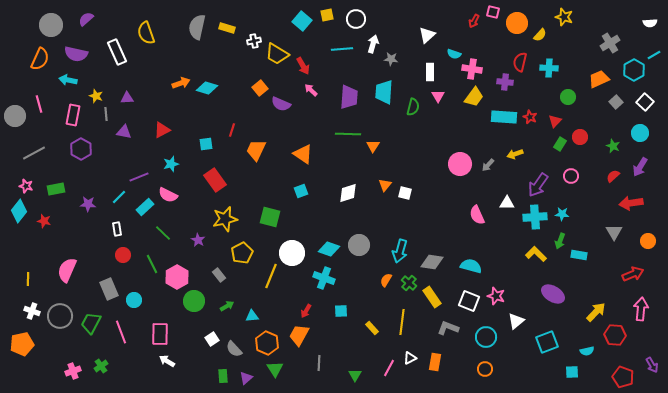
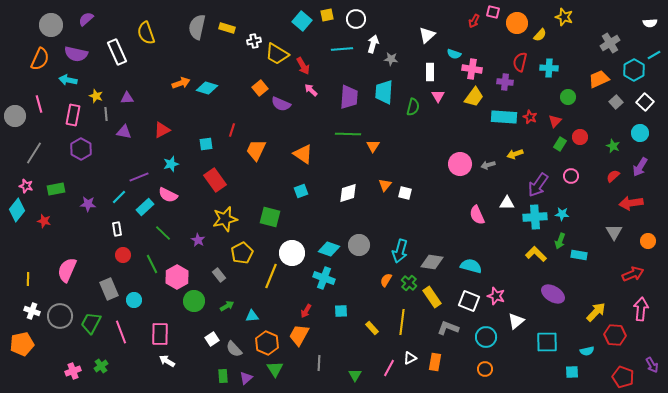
gray line at (34, 153): rotated 30 degrees counterclockwise
gray arrow at (488, 165): rotated 32 degrees clockwise
cyan diamond at (19, 211): moved 2 px left, 1 px up
cyan square at (547, 342): rotated 20 degrees clockwise
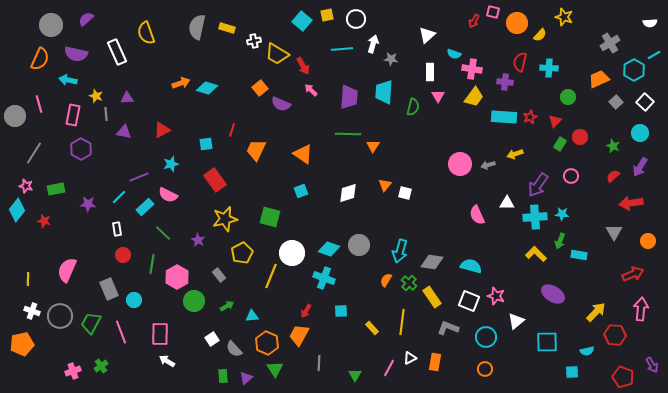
red star at (530, 117): rotated 24 degrees clockwise
green line at (152, 264): rotated 36 degrees clockwise
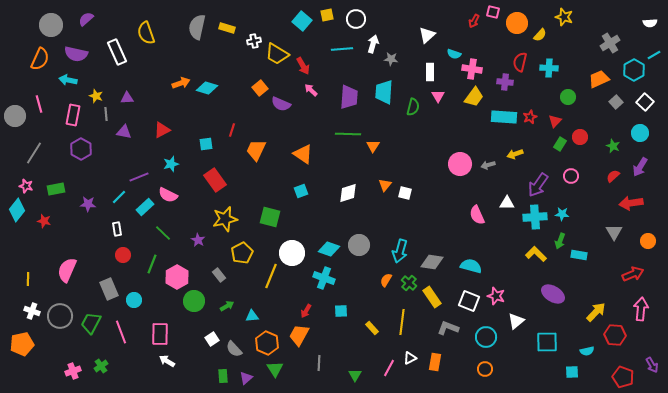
green line at (152, 264): rotated 12 degrees clockwise
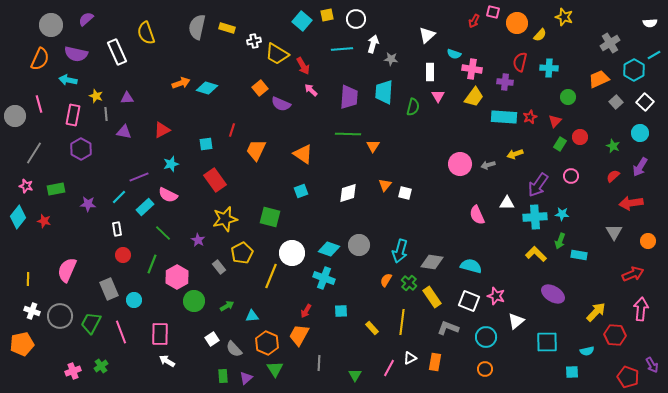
cyan diamond at (17, 210): moved 1 px right, 7 px down
gray rectangle at (219, 275): moved 8 px up
red pentagon at (623, 377): moved 5 px right
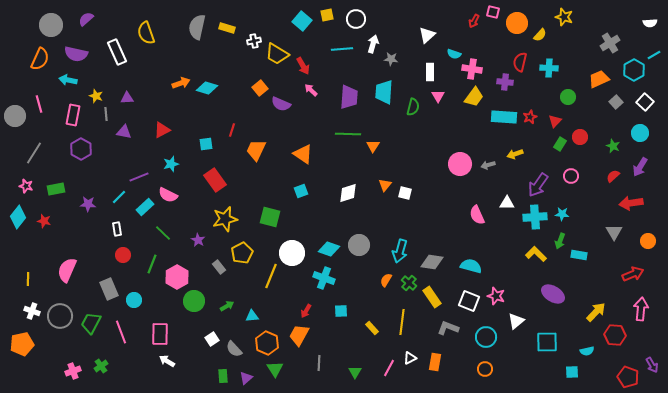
green triangle at (355, 375): moved 3 px up
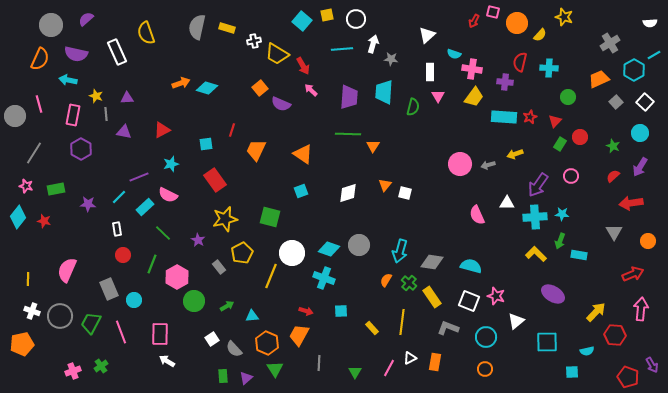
red arrow at (306, 311): rotated 104 degrees counterclockwise
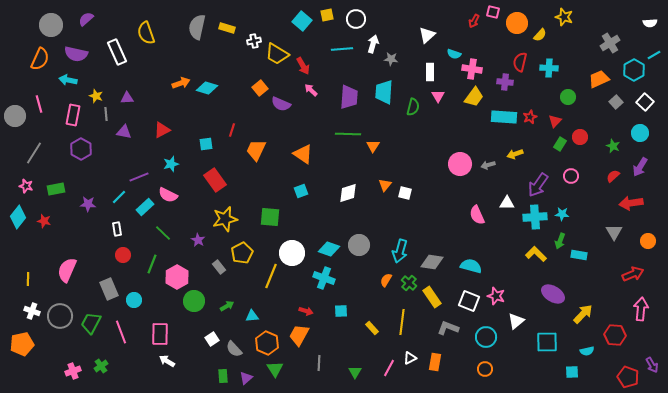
green square at (270, 217): rotated 10 degrees counterclockwise
yellow arrow at (596, 312): moved 13 px left, 2 px down
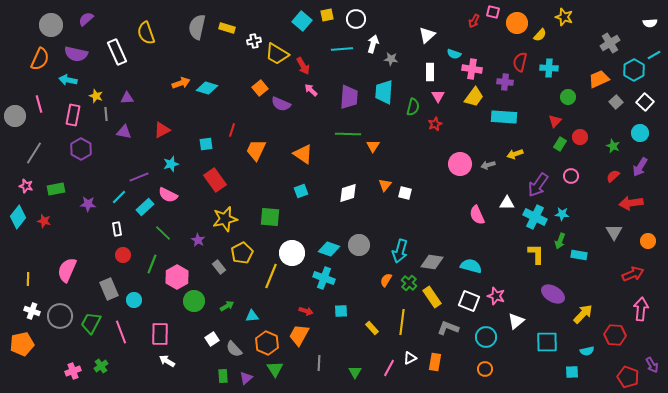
red star at (530, 117): moved 95 px left, 7 px down
cyan cross at (535, 217): rotated 30 degrees clockwise
yellow L-shape at (536, 254): rotated 45 degrees clockwise
